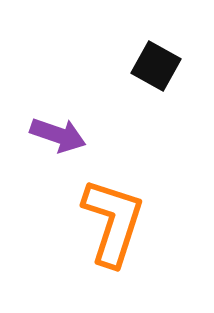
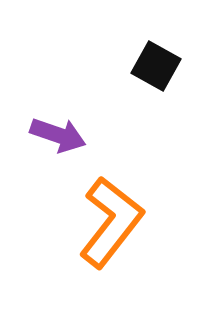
orange L-shape: moved 2 px left; rotated 20 degrees clockwise
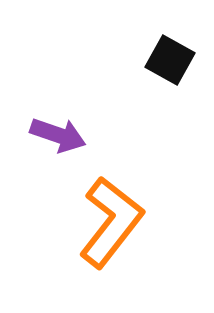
black square: moved 14 px right, 6 px up
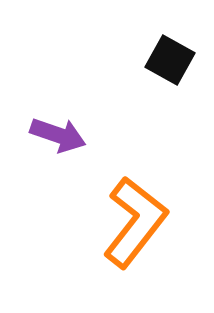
orange L-shape: moved 24 px right
